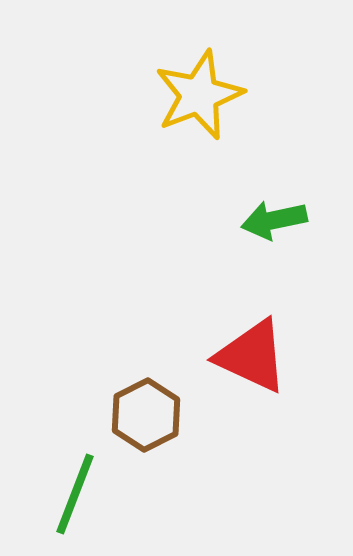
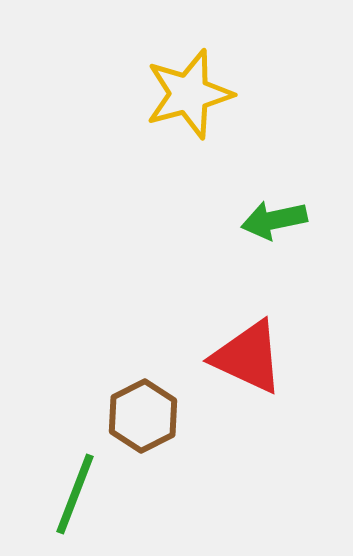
yellow star: moved 10 px left, 1 px up; rotated 6 degrees clockwise
red triangle: moved 4 px left, 1 px down
brown hexagon: moved 3 px left, 1 px down
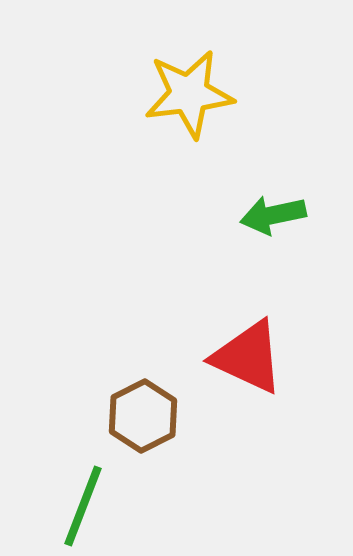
yellow star: rotated 8 degrees clockwise
green arrow: moved 1 px left, 5 px up
green line: moved 8 px right, 12 px down
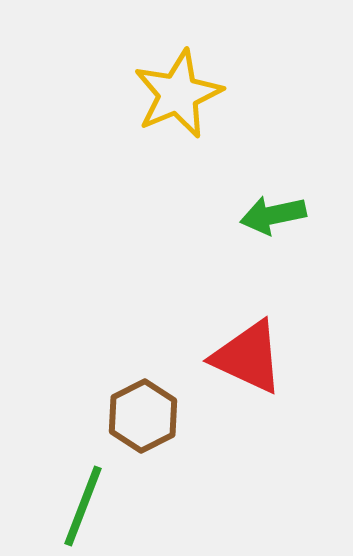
yellow star: moved 11 px left; rotated 16 degrees counterclockwise
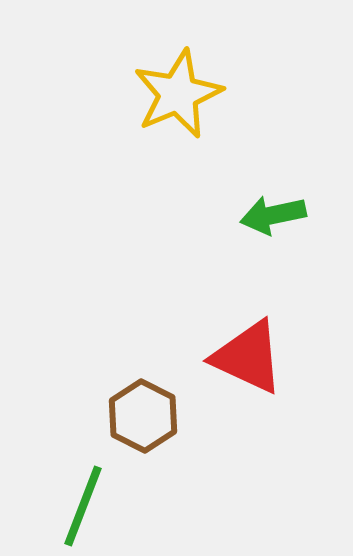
brown hexagon: rotated 6 degrees counterclockwise
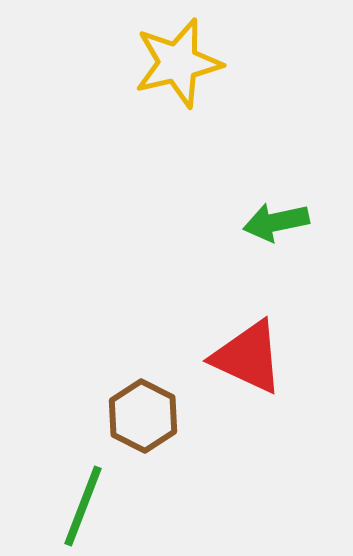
yellow star: moved 31 px up; rotated 10 degrees clockwise
green arrow: moved 3 px right, 7 px down
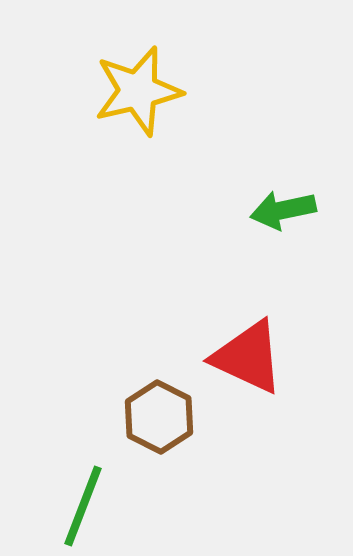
yellow star: moved 40 px left, 28 px down
green arrow: moved 7 px right, 12 px up
brown hexagon: moved 16 px right, 1 px down
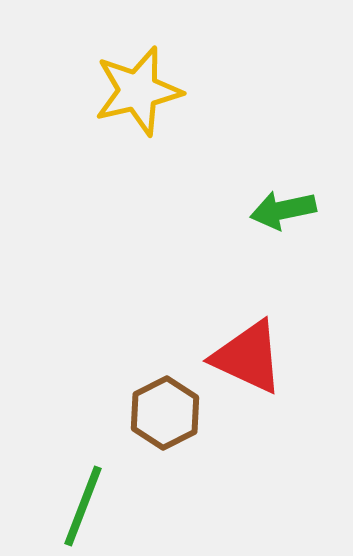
brown hexagon: moved 6 px right, 4 px up; rotated 6 degrees clockwise
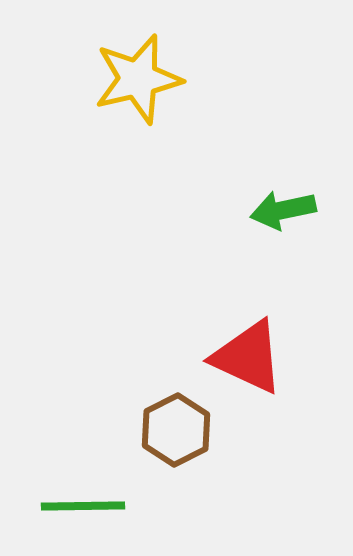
yellow star: moved 12 px up
brown hexagon: moved 11 px right, 17 px down
green line: rotated 68 degrees clockwise
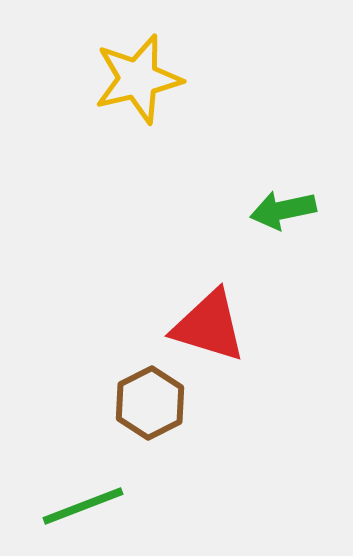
red triangle: moved 39 px left, 31 px up; rotated 8 degrees counterclockwise
brown hexagon: moved 26 px left, 27 px up
green line: rotated 20 degrees counterclockwise
